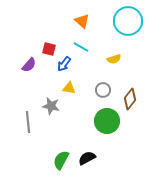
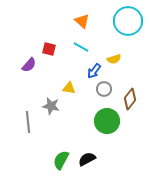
blue arrow: moved 30 px right, 7 px down
gray circle: moved 1 px right, 1 px up
black semicircle: moved 1 px down
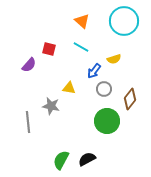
cyan circle: moved 4 px left
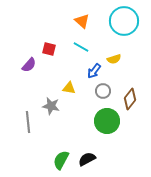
gray circle: moved 1 px left, 2 px down
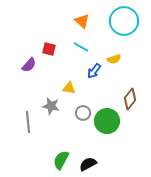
gray circle: moved 20 px left, 22 px down
black semicircle: moved 1 px right, 5 px down
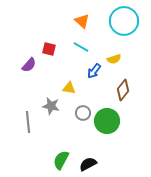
brown diamond: moved 7 px left, 9 px up
